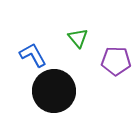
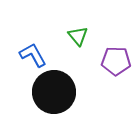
green triangle: moved 2 px up
black circle: moved 1 px down
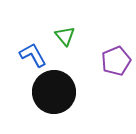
green triangle: moved 13 px left
purple pentagon: rotated 24 degrees counterclockwise
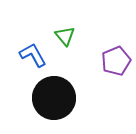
black circle: moved 6 px down
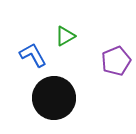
green triangle: rotated 40 degrees clockwise
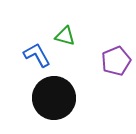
green triangle: rotated 45 degrees clockwise
blue L-shape: moved 4 px right
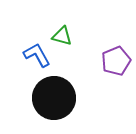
green triangle: moved 3 px left
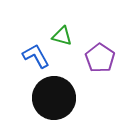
blue L-shape: moved 1 px left, 1 px down
purple pentagon: moved 16 px left, 3 px up; rotated 16 degrees counterclockwise
